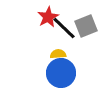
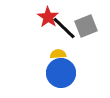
red star: rotated 10 degrees counterclockwise
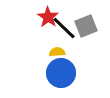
yellow semicircle: moved 1 px left, 2 px up
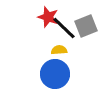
red star: rotated 15 degrees counterclockwise
yellow semicircle: moved 2 px right, 2 px up
blue circle: moved 6 px left, 1 px down
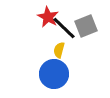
red star: rotated 10 degrees clockwise
yellow semicircle: rotated 70 degrees counterclockwise
blue circle: moved 1 px left
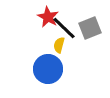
gray square: moved 4 px right, 2 px down
yellow semicircle: moved 5 px up
blue circle: moved 6 px left, 5 px up
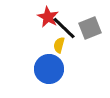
blue circle: moved 1 px right
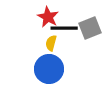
black line: rotated 44 degrees counterclockwise
yellow semicircle: moved 8 px left, 2 px up
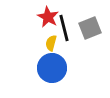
black line: rotated 76 degrees clockwise
blue circle: moved 3 px right, 1 px up
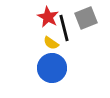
gray square: moved 4 px left, 10 px up
yellow semicircle: rotated 70 degrees counterclockwise
